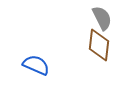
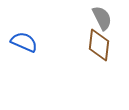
blue semicircle: moved 12 px left, 23 px up
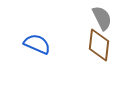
blue semicircle: moved 13 px right, 2 px down
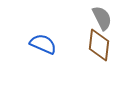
blue semicircle: moved 6 px right
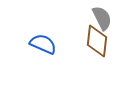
brown diamond: moved 2 px left, 4 px up
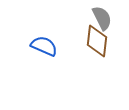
blue semicircle: moved 1 px right, 2 px down
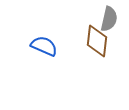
gray semicircle: moved 7 px right, 1 px down; rotated 40 degrees clockwise
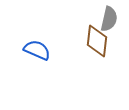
blue semicircle: moved 7 px left, 4 px down
